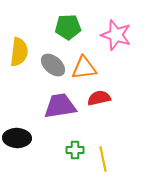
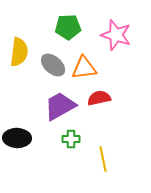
purple trapezoid: rotated 20 degrees counterclockwise
green cross: moved 4 px left, 11 px up
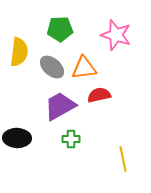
green pentagon: moved 8 px left, 2 px down
gray ellipse: moved 1 px left, 2 px down
red semicircle: moved 3 px up
yellow line: moved 20 px right
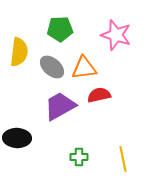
green cross: moved 8 px right, 18 px down
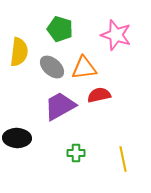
green pentagon: rotated 20 degrees clockwise
green cross: moved 3 px left, 4 px up
